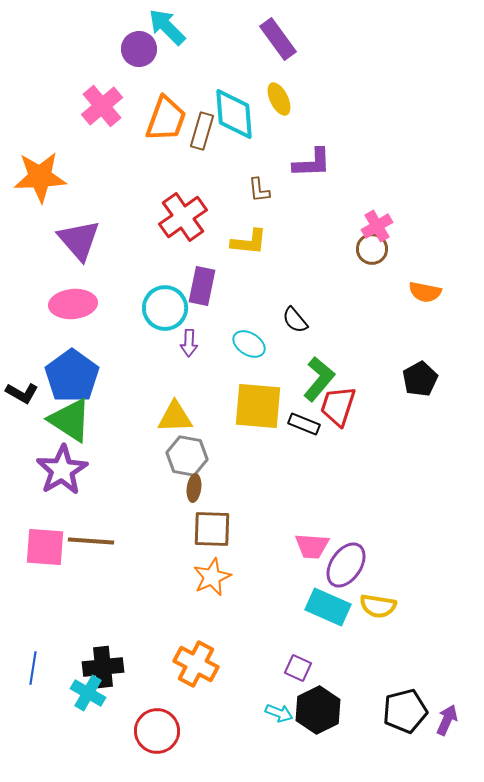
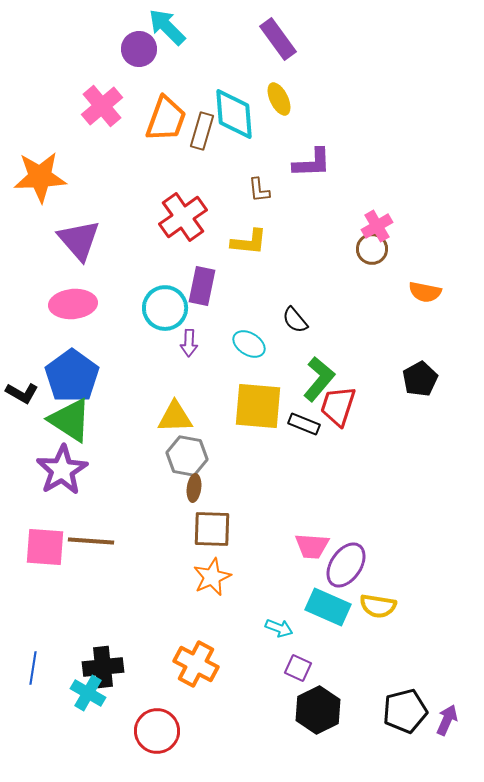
cyan arrow at (279, 713): moved 85 px up
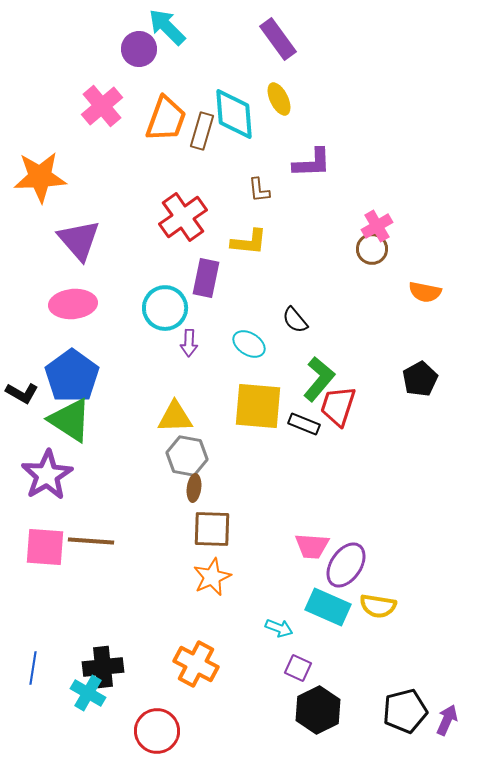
purple rectangle at (202, 286): moved 4 px right, 8 px up
purple star at (62, 470): moved 15 px left, 5 px down
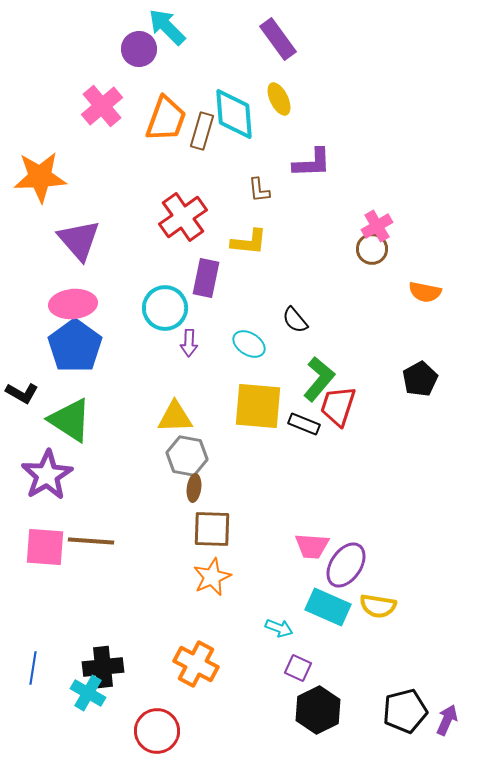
blue pentagon at (72, 376): moved 3 px right, 30 px up
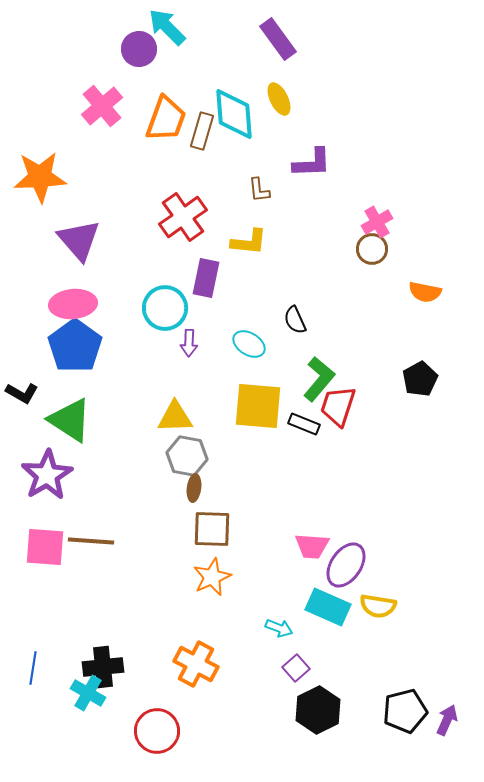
pink cross at (377, 226): moved 4 px up
black semicircle at (295, 320): rotated 16 degrees clockwise
purple square at (298, 668): moved 2 px left; rotated 24 degrees clockwise
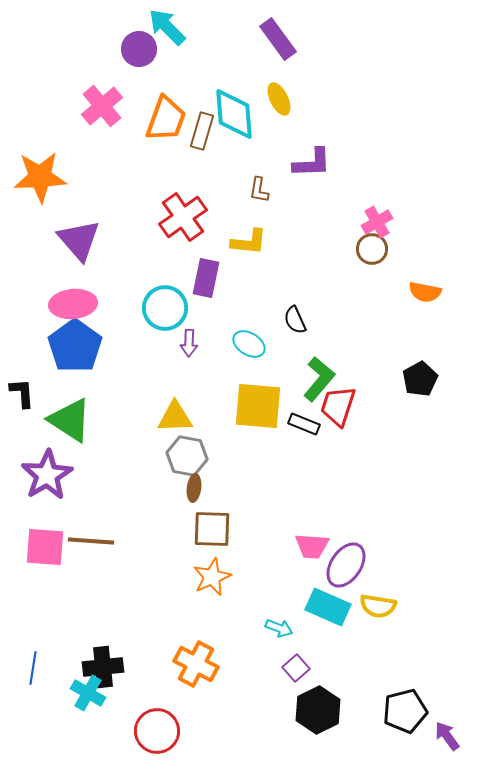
brown L-shape at (259, 190): rotated 16 degrees clockwise
black L-shape at (22, 393): rotated 124 degrees counterclockwise
purple arrow at (447, 720): moved 16 px down; rotated 60 degrees counterclockwise
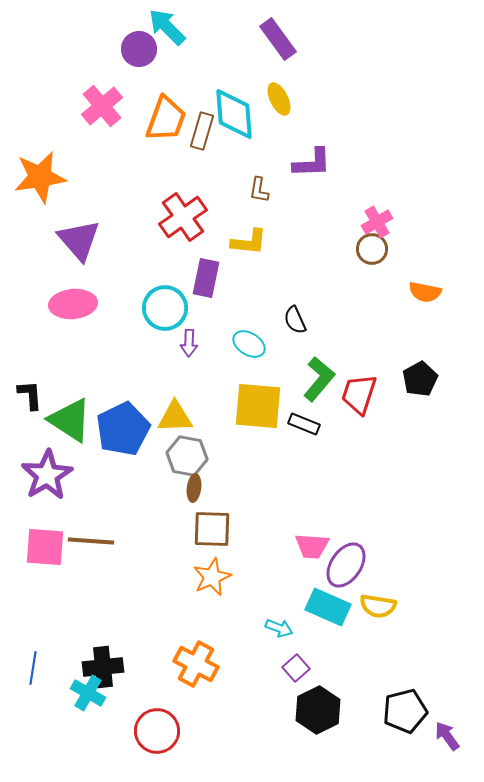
orange star at (40, 177): rotated 6 degrees counterclockwise
blue pentagon at (75, 346): moved 48 px right, 83 px down; rotated 10 degrees clockwise
black L-shape at (22, 393): moved 8 px right, 2 px down
red trapezoid at (338, 406): moved 21 px right, 12 px up
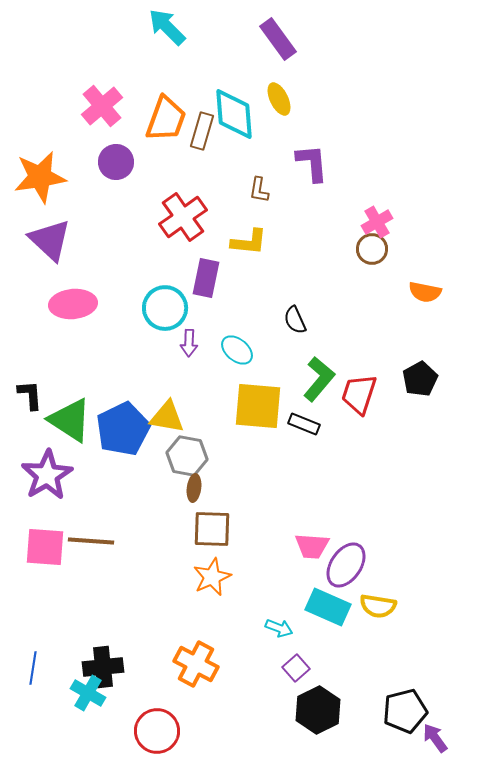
purple circle at (139, 49): moved 23 px left, 113 px down
purple L-shape at (312, 163): rotated 93 degrees counterclockwise
purple triangle at (79, 240): moved 29 px left; rotated 6 degrees counterclockwise
cyan ellipse at (249, 344): moved 12 px left, 6 px down; rotated 8 degrees clockwise
yellow triangle at (175, 417): moved 8 px left; rotated 12 degrees clockwise
purple arrow at (447, 736): moved 12 px left, 2 px down
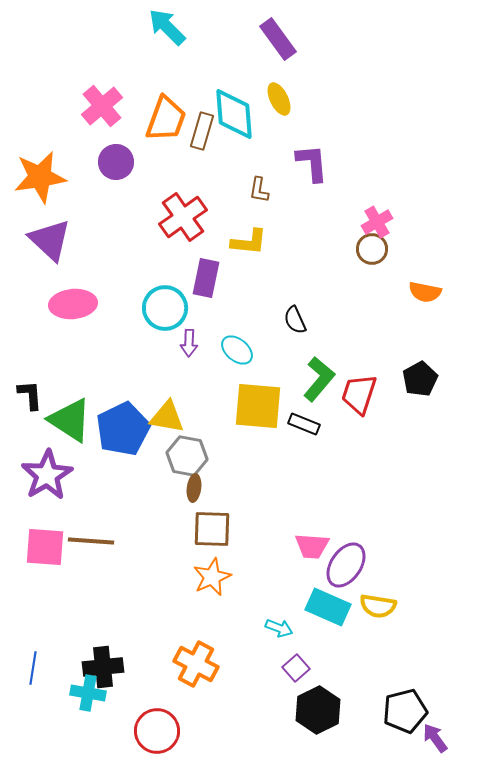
cyan cross at (88, 693): rotated 20 degrees counterclockwise
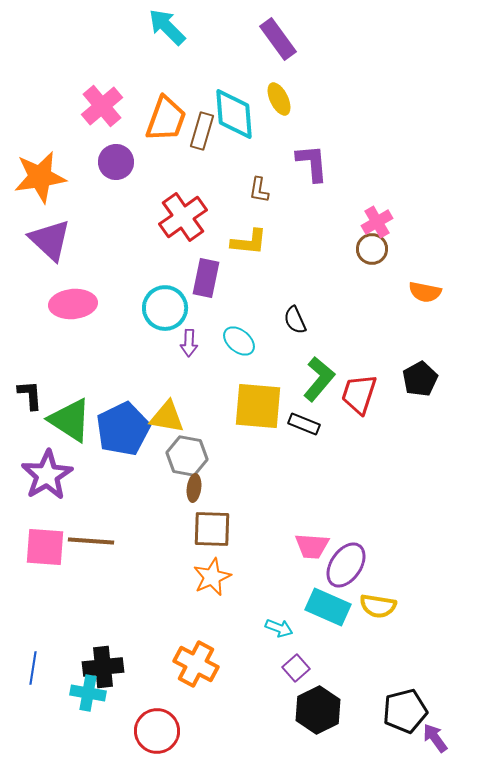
cyan ellipse at (237, 350): moved 2 px right, 9 px up
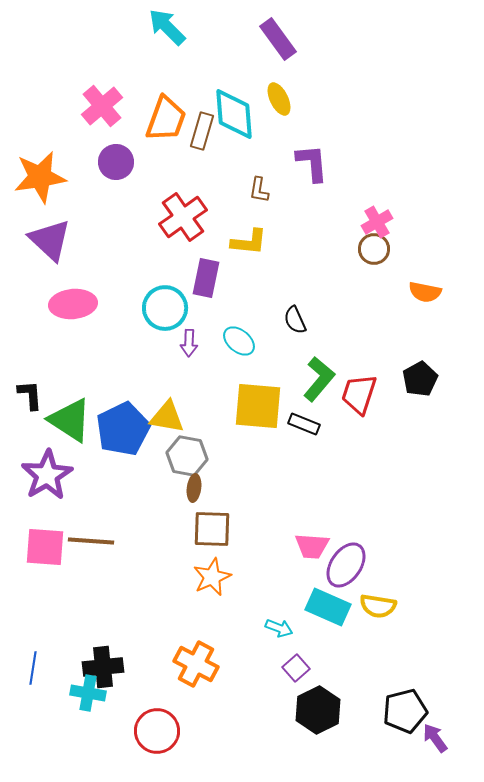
brown circle at (372, 249): moved 2 px right
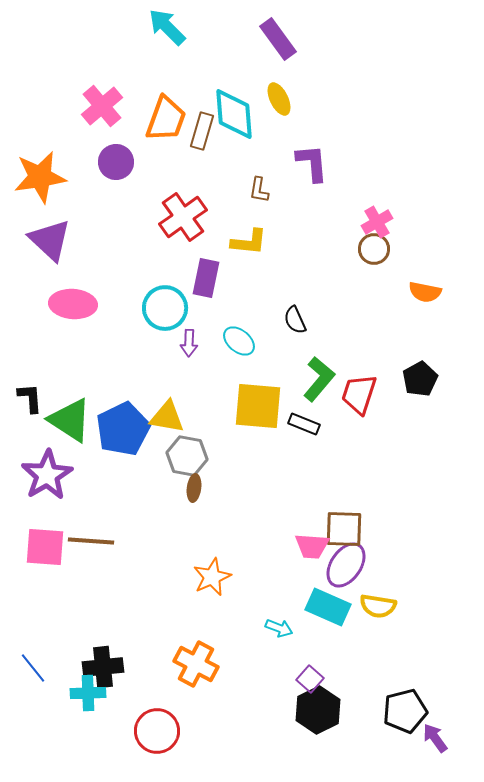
pink ellipse at (73, 304): rotated 9 degrees clockwise
black L-shape at (30, 395): moved 3 px down
brown square at (212, 529): moved 132 px right
blue line at (33, 668): rotated 48 degrees counterclockwise
purple square at (296, 668): moved 14 px right, 11 px down; rotated 8 degrees counterclockwise
cyan cross at (88, 693): rotated 12 degrees counterclockwise
